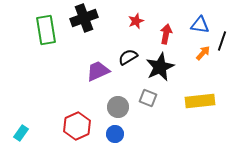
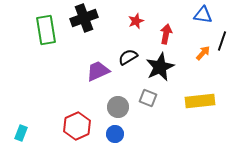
blue triangle: moved 3 px right, 10 px up
cyan rectangle: rotated 14 degrees counterclockwise
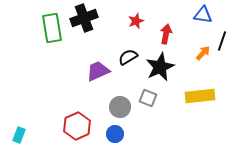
green rectangle: moved 6 px right, 2 px up
yellow rectangle: moved 5 px up
gray circle: moved 2 px right
cyan rectangle: moved 2 px left, 2 px down
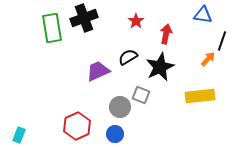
red star: rotated 14 degrees counterclockwise
orange arrow: moved 5 px right, 6 px down
gray square: moved 7 px left, 3 px up
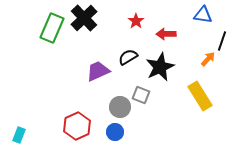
black cross: rotated 24 degrees counterclockwise
green rectangle: rotated 32 degrees clockwise
red arrow: rotated 102 degrees counterclockwise
yellow rectangle: rotated 64 degrees clockwise
blue circle: moved 2 px up
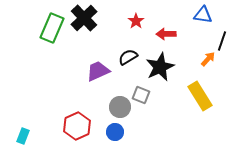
cyan rectangle: moved 4 px right, 1 px down
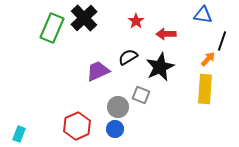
yellow rectangle: moved 5 px right, 7 px up; rotated 36 degrees clockwise
gray circle: moved 2 px left
blue circle: moved 3 px up
cyan rectangle: moved 4 px left, 2 px up
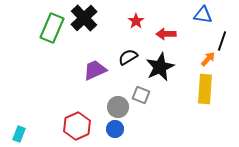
purple trapezoid: moved 3 px left, 1 px up
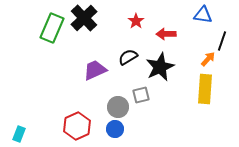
gray square: rotated 36 degrees counterclockwise
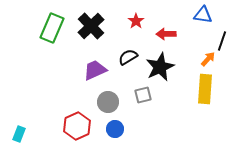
black cross: moved 7 px right, 8 px down
gray square: moved 2 px right
gray circle: moved 10 px left, 5 px up
